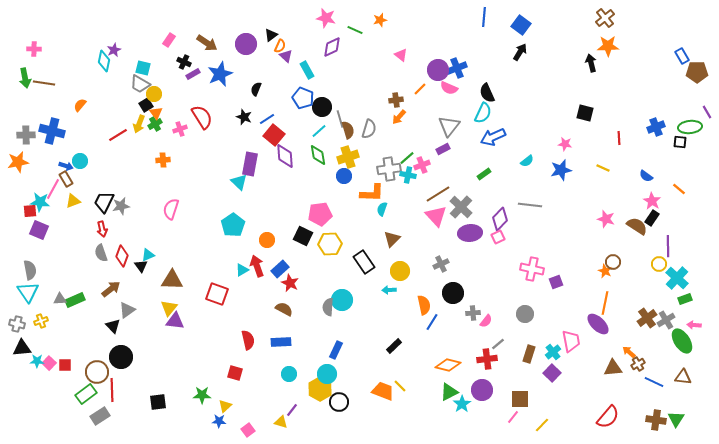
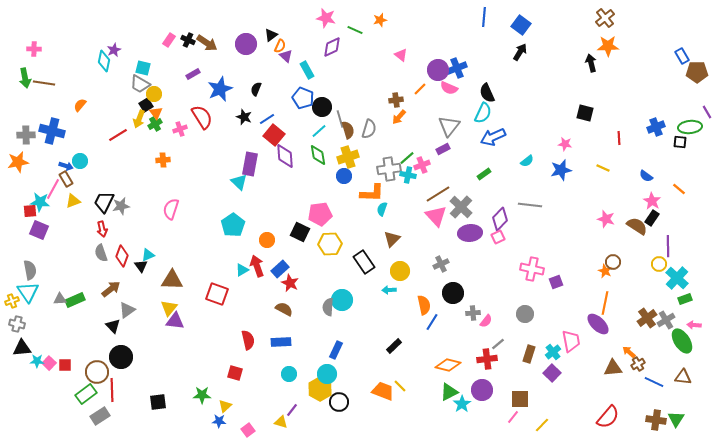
black cross at (184, 62): moved 4 px right, 22 px up
blue star at (220, 74): moved 15 px down
yellow arrow at (139, 124): moved 5 px up
black square at (303, 236): moved 3 px left, 4 px up
yellow cross at (41, 321): moved 29 px left, 20 px up
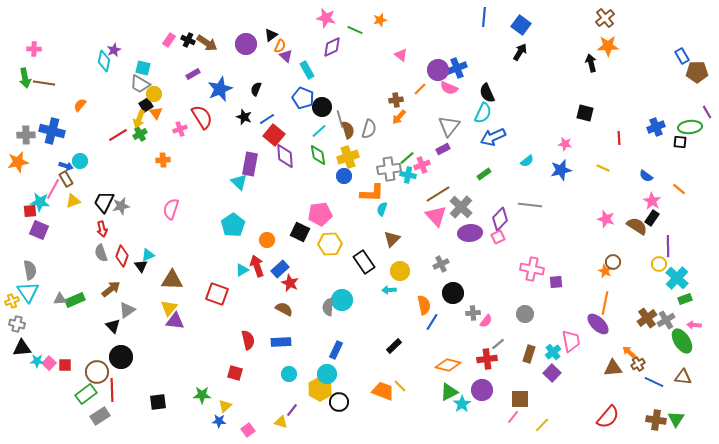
green cross at (155, 124): moved 15 px left, 10 px down
purple square at (556, 282): rotated 16 degrees clockwise
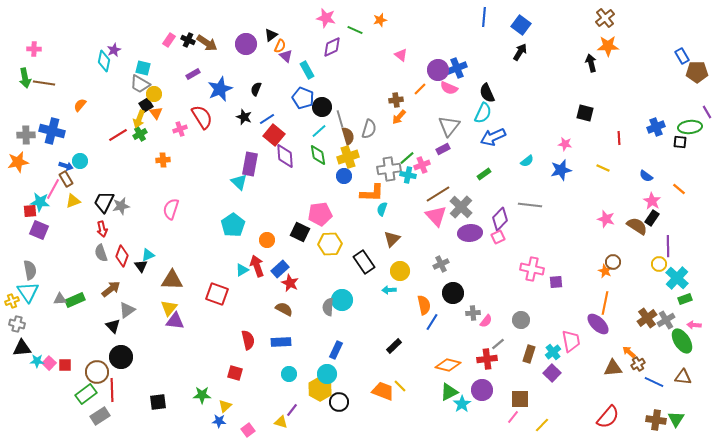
brown semicircle at (348, 130): moved 6 px down
gray circle at (525, 314): moved 4 px left, 6 px down
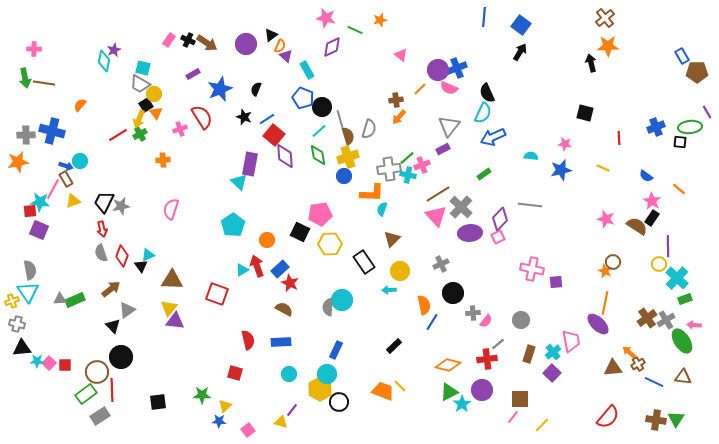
cyan semicircle at (527, 161): moved 4 px right, 5 px up; rotated 136 degrees counterclockwise
